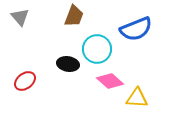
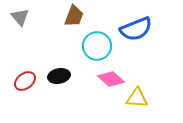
cyan circle: moved 3 px up
black ellipse: moved 9 px left, 12 px down; rotated 20 degrees counterclockwise
pink diamond: moved 1 px right, 2 px up
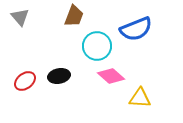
pink diamond: moved 3 px up
yellow triangle: moved 3 px right
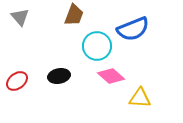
brown trapezoid: moved 1 px up
blue semicircle: moved 3 px left
red ellipse: moved 8 px left
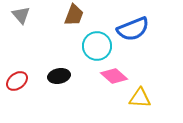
gray triangle: moved 1 px right, 2 px up
pink diamond: moved 3 px right
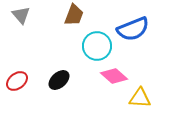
black ellipse: moved 4 px down; rotated 30 degrees counterclockwise
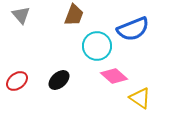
yellow triangle: rotated 30 degrees clockwise
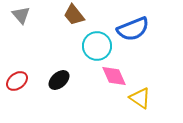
brown trapezoid: rotated 120 degrees clockwise
pink diamond: rotated 24 degrees clockwise
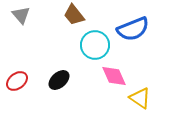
cyan circle: moved 2 px left, 1 px up
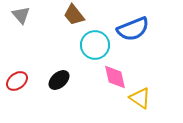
pink diamond: moved 1 px right, 1 px down; rotated 12 degrees clockwise
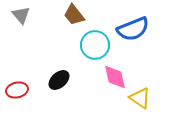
red ellipse: moved 9 px down; rotated 25 degrees clockwise
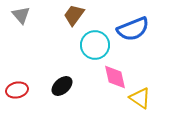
brown trapezoid: rotated 75 degrees clockwise
black ellipse: moved 3 px right, 6 px down
